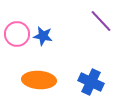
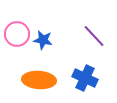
purple line: moved 7 px left, 15 px down
blue star: moved 4 px down
blue cross: moved 6 px left, 4 px up
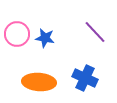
purple line: moved 1 px right, 4 px up
blue star: moved 2 px right, 2 px up
orange ellipse: moved 2 px down
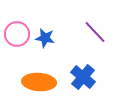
blue cross: moved 2 px left, 1 px up; rotated 15 degrees clockwise
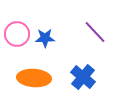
blue star: rotated 12 degrees counterclockwise
orange ellipse: moved 5 px left, 4 px up
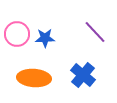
blue cross: moved 2 px up
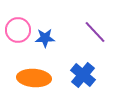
pink circle: moved 1 px right, 4 px up
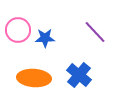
blue cross: moved 4 px left
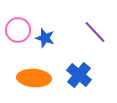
blue star: rotated 18 degrees clockwise
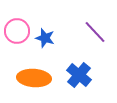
pink circle: moved 1 px left, 1 px down
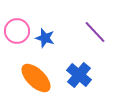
orange ellipse: moved 2 px right; rotated 40 degrees clockwise
